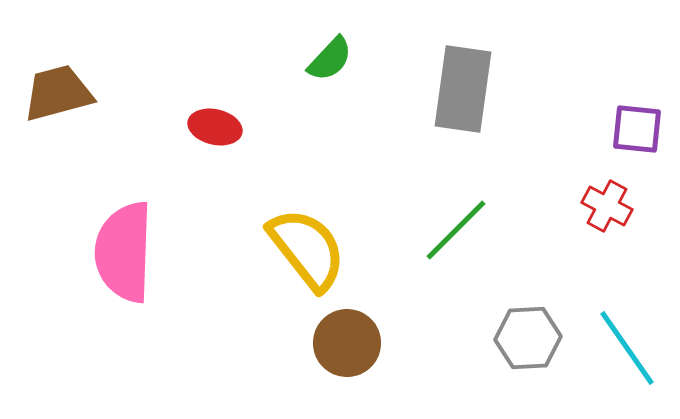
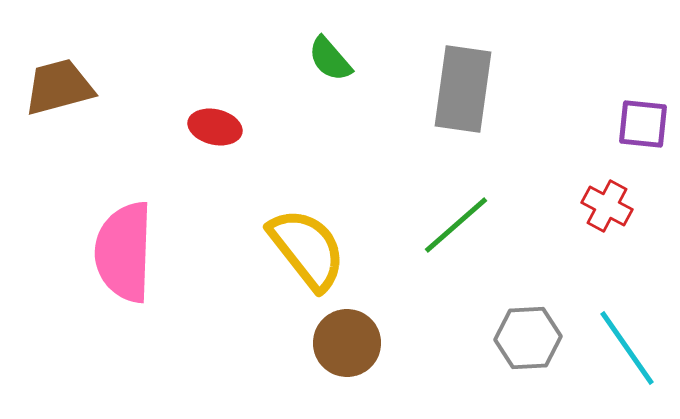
green semicircle: rotated 96 degrees clockwise
brown trapezoid: moved 1 px right, 6 px up
purple square: moved 6 px right, 5 px up
green line: moved 5 px up; rotated 4 degrees clockwise
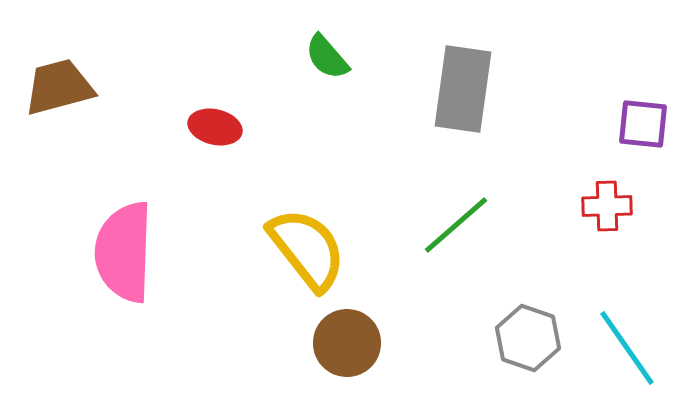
green semicircle: moved 3 px left, 2 px up
red cross: rotated 30 degrees counterclockwise
gray hexagon: rotated 22 degrees clockwise
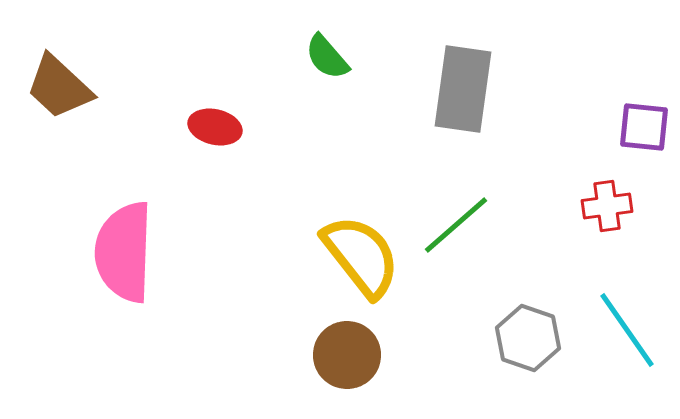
brown trapezoid: rotated 122 degrees counterclockwise
purple square: moved 1 px right, 3 px down
red cross: rotated 6 degrees counterclockwise
yellow semicircle: moved 54 px right, 7 px down
brown circle: moved 12 px down
cyan line: moved 18 px up
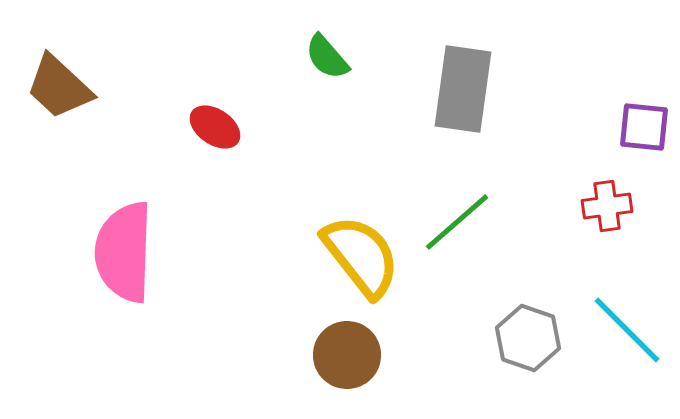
red ellipse: rotated 21 degrees clockwise
green line: moved 1 px right, 3 px up
cyan line: rotated 10 degrees counterclockwise
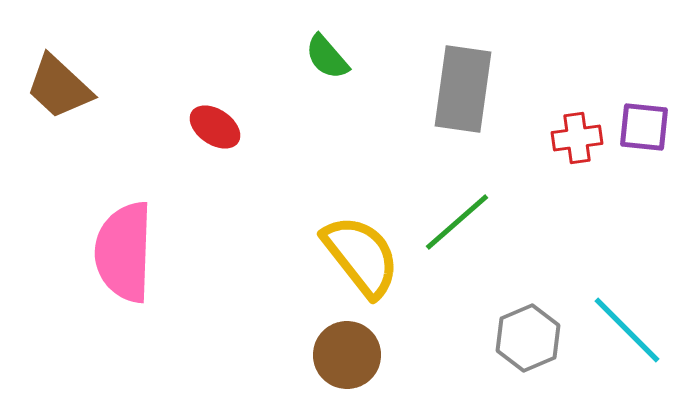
red cross: moved 30 px left, 68 px up
gray hexagon: rotated 18 degrees clockwise
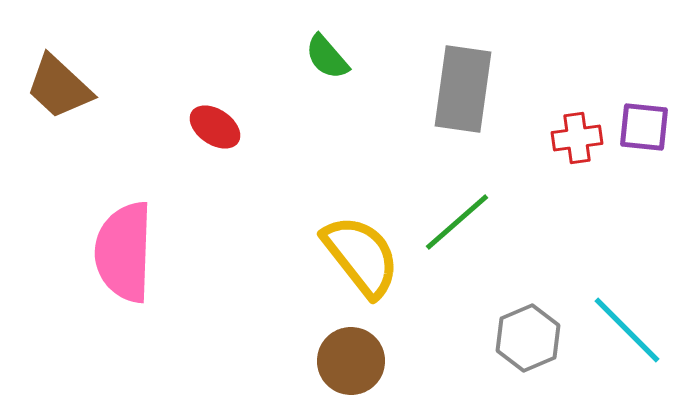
brown circle: moved 4 px right, 6 px down
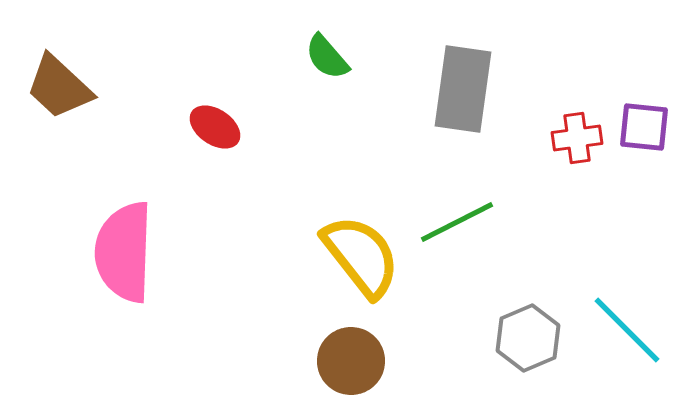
green line: rotated 14 degrees clockwise
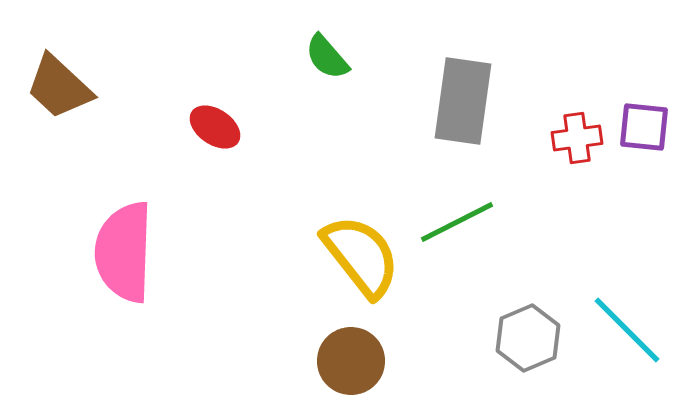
gray rectangle: moved 12 px down
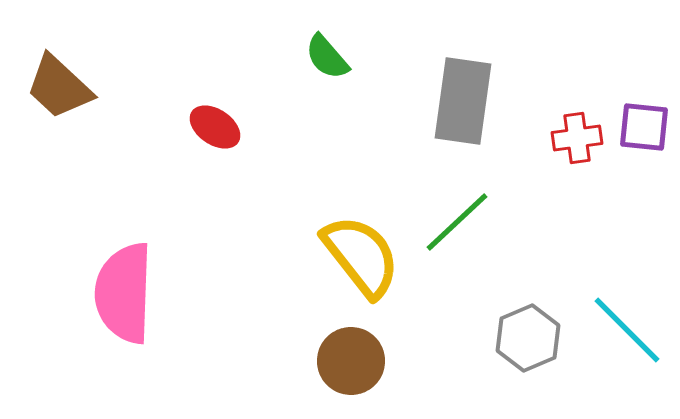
green line: rotated 16 degrees counterclockwise
pink semicircle: moved 41 px down
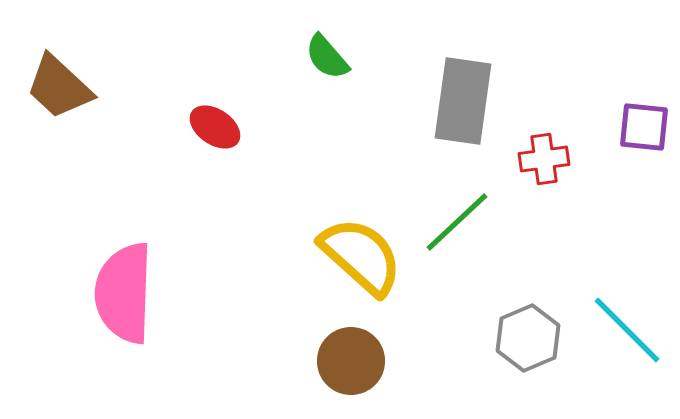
red cross: moved 33 px left, 21 px down
yellow semicircle: rotated 10 degrees counterclockwise
